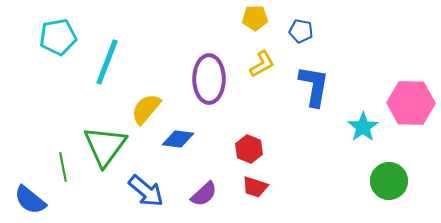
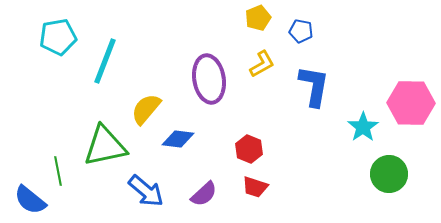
yellow pentagon: moved 3 px right; rotated 20 degrees counterclockwise
cyan line: moved 2 px left, 1 px up
purple ellipse: rotated 9 degrees counterclockwise
green triangle: rotated 42 degrees clockwise
green line: moved 5 px left, 4 px down
green circle: moved 7 px up
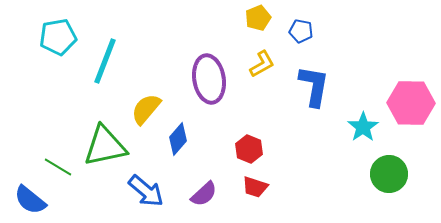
blue diamond: rotated 56 degrees counterclockwise
green line: moved 4 px up; rotated 48 degrees counterclockwise
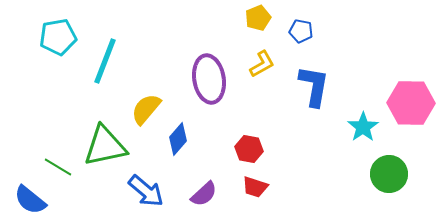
red hexagon: rotated 12 degrees counterclockwise
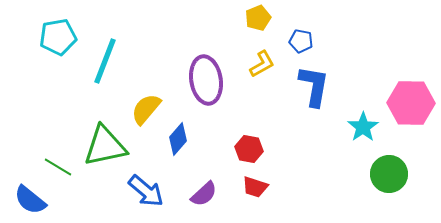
blue pentagon: moved 10 px down
purple ellipse: moved 3 px left, 1 px down
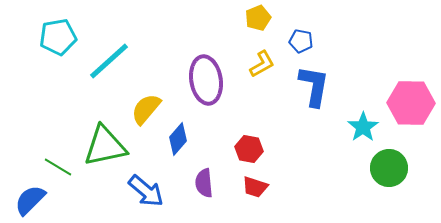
cyan line: moved 4 px right; rotated 27 degrees clockwise
green circle: moved 6 px up
purple semicircle: moved 11 px up; rotated 128 degrees clockwise
blue semicircle: rotated 96 degrees clockwise
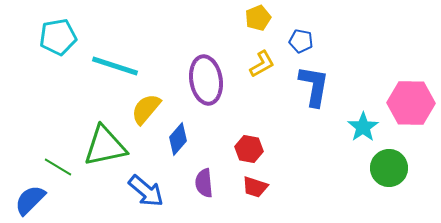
cyan line: moved 6 px right, 5 px down; rotated 60 degrees clockwise
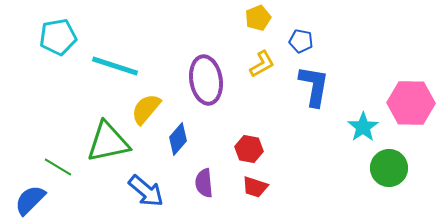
green triangle: moved 3 px right, 4 px up
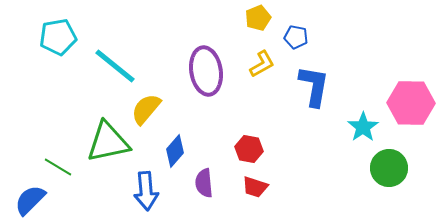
blue pentagon: moved 5 px left, 4 px up
cyan line: rotated 21 degrees clockwise
purple ellipse: moved 9 px up
blue diamond: moved 3 px left, 12 px down
blue arrow: rotated 45 degrees clockwise
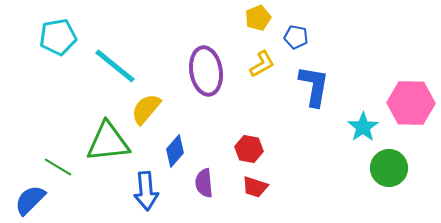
green triangle: rotated 6 degrees clockwise
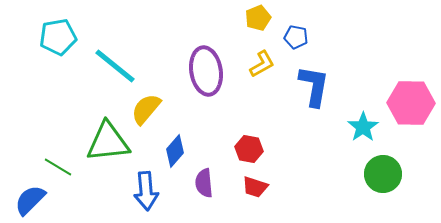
green circle: moved 6 px left, 6 px down
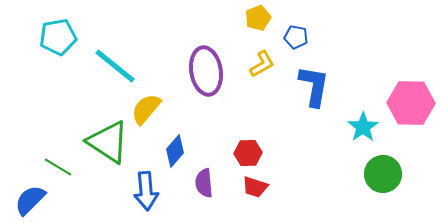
green triangle: rotated 39 degrees clockwise
red hexagon: moved 1 px left, 4 px down; rotated 12 degrees counterclockwise
